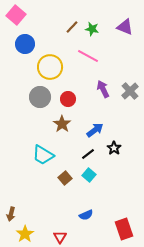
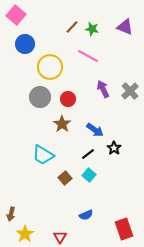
blue arrow: rotated 72 degrees clockwise
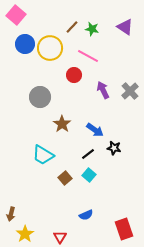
purple triangle: rotated 12 degrees clockwise
yellow circle: moved 19 px up
purple arrow: moved 1 px down
red circle: moved 6 px right, 24 px up
black star: rotated 24 degrees counterclockwise
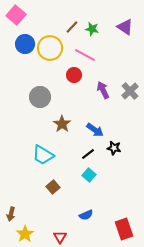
pink line: moved 3 px left, 1 px up
brown square: moved 12 px left, 9 px down
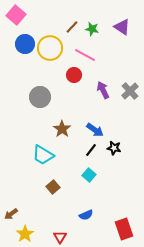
purple triangle: moved 3 px left
brown star: moved 5 px down
black line: moved 3 px right, 4 px up; rotated 16 degrees counterclockwise
brown arrow: rotated 40 degrees clockwise
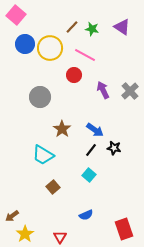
brown arrow: moved 1 px right, 2 px down
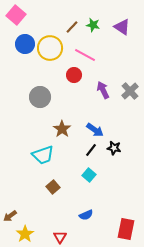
green star: moved 1 px right, 4 px up
cyan trapezoid: rotated 50 degrees counterclockwise
brown arrow: moved 2 px left
red rectangle: moved 2 px right; rotated 30 degrees clockwise
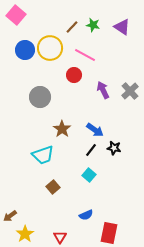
blue circle: moved 6 px down
red rectangle: moved 17 px left, 4 px down
